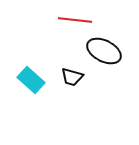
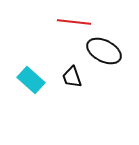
red line: moved 1 px left, 2 px down
black trapezoid: rotated 55 degrees clockwise
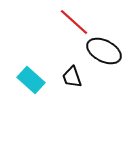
red line: rotated 36 degrees clockwise
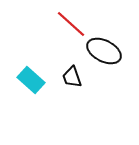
red line: moved 3 px left, 2 px down
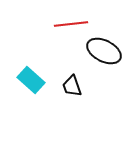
red line: rotated 48 degrees counterclockwise
black trapezoid: moved 9 px down
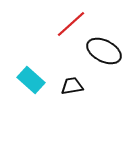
red line: rotated 36 degrees counterclockwise
black trapezoid: rotated 100 degrees clockwise
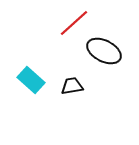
red line: moved 3 px right, 1 px up
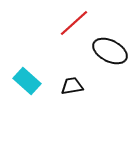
black ellipse: moved 6 px right
cyan rectangle: moved 4 px left, 1 px down
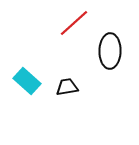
black ellipse: rotated 64 degrees clockwise
black trapezoid: moved 5 px left, 1 px down
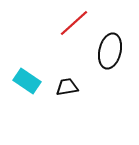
black ellipse: rotated 12 degrees clockwise
cyan rectangle: rotated 8 degrees counterclockwise
